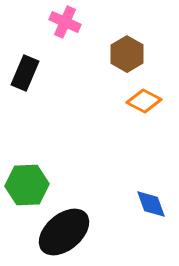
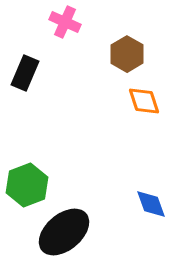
orange diamond: rotated 44 degrees clockwise
green hexagon: rotated 18 degrees counterclockwise
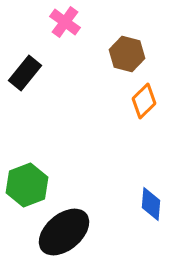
pink cross: rotated 12 degrees clockwise
brown hexagon: rotated 16 degrees counterclockwise
black rectangle: rotated 16 degrees clockwise
orange diamond: rotated 64 degrees clockwise
blue diamond: rotated 24 degrees clockwise
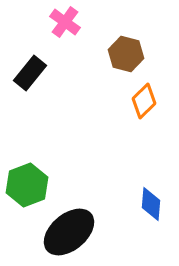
brown hexagon: moved 1 px left
black rectangle: moved 5 px right
black ellipse: moved 5 px right
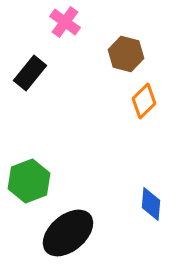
green hexagon: moved 2 px right, 4 px up
black ellipse: moved 1 px left, 1 px down
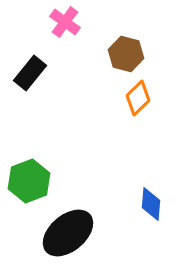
orange diamond: moved 6 px left, 3 px up
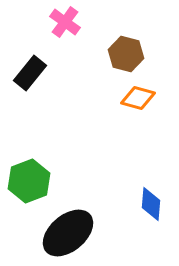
orange diamond: rotated 60 degrees clockwise
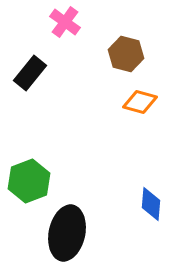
orange diamond: moved 2 px right, 4 px down
black ellipse: moved 1 px left; rotated 38 degrees counterclockwise
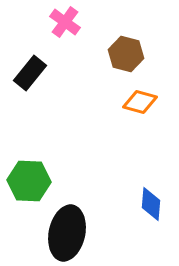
green hexagon: rotated 24 degrees clockwise
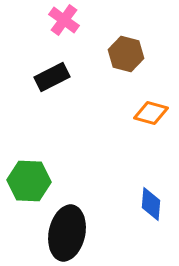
pink cross: moved 1 px left, 2 px up
black rectangle: moved 22 px right, 4 px down; rotated 24 degrees clockwise
orange diamond: moved 11 px right, 11 px down
